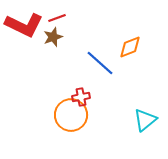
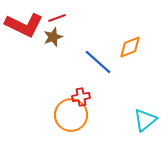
blue line: moved 2 px left, 1 px up
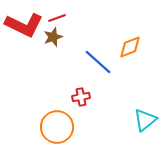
orange circle: moved 14 px left, 12 px down
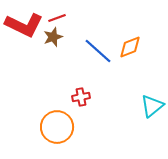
blue line: moved 11 px up
cyan triangle: moved 7 px right, 14 px up
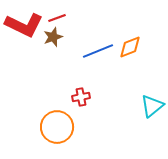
blue line: rotated 64 degrees counterclockwise
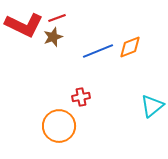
orange circle: moved 2 px right, 1 px up
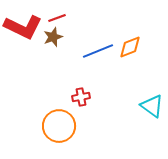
red L-shape: moved 1 px left, 2 px down
cyan triangle: rotated 45 degrees counterclockwise
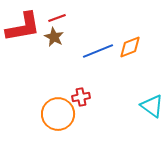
red L-shape: rotated 36 degrees counterclockwise
brown star: moved 1 px right; rotated 24 degrees counterclockwise
orange circle: moved 1 px left, 12 px up
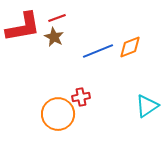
cyan triangle: moved 5 px left; rotated 50 degrees clockwise
